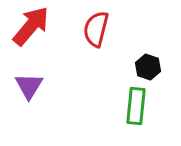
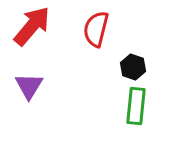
red arrow: moved 1 px right
black hexagon: moved 15 px left
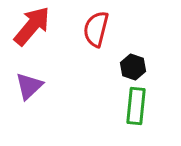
purple triangle: rotated 16 degrees clockwise
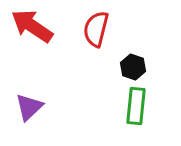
red arrow: rotated 96 degrees counterclockwise
purple triangle: moved 21 px down
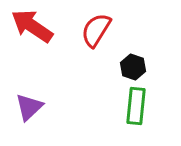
red semicircle: moved 1 px down; rotated 18 degrees clockwise
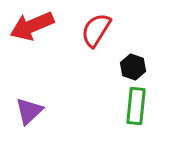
red arrow: rotated 57 degrees counterclockwise
purple triangle: moved 4 px down
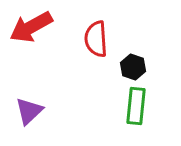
red arrow: moved 1 px left, 1 px down; rotated 6 degrees counterclockwise
red semicircle: moved 9 px down; rotated 36 degrees counterclockwise
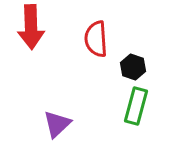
red arrow: rotated 63 degrees counterclockwise
green rectangle: rotated 9 degrees clockwise
purple triangle: moved 28 px right, 13 px down
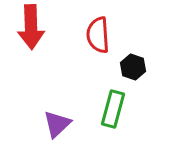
red semicircle: moved 2 px right, 4 px up
green rectangle: moved 23 px left, 3 px down
